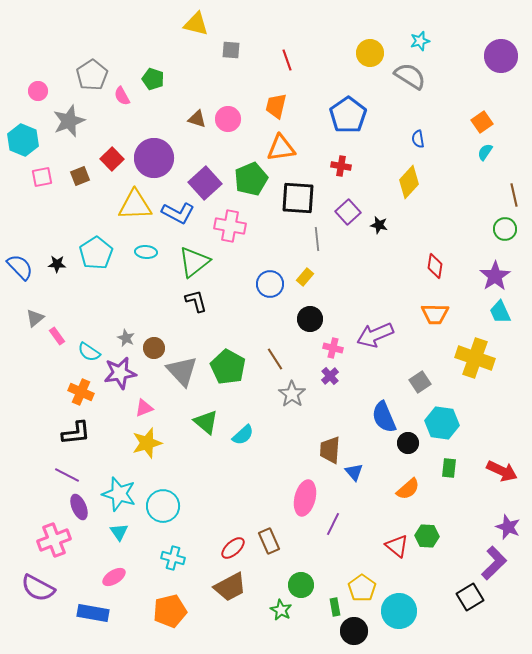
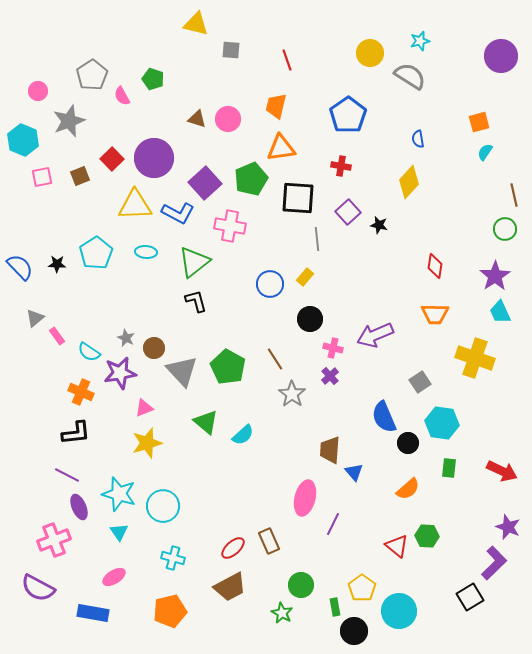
orange square at (482, 122): moved 3 px left; rotated 20 degrees clockwise
green star at (281, 610): moved 1 px right, 3 px down
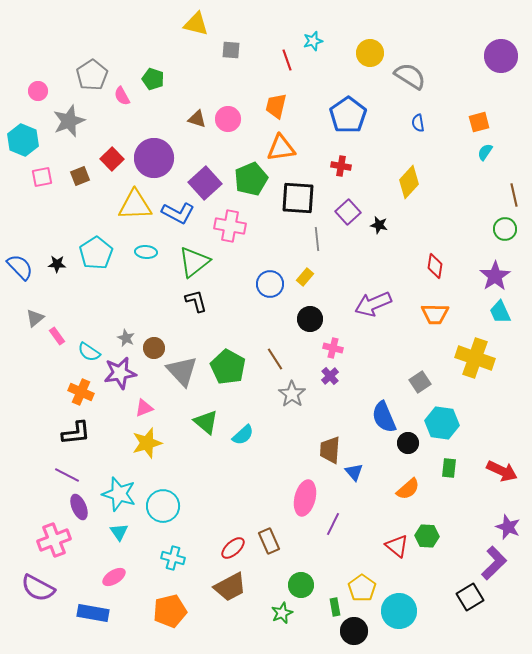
cyan star at (420, 41): moved 107 px left
blue semicircle at (418, 139): moved 16 px up
purple arrow at (375, 335): moved 2 px left, 31 px up
green star at (282, 613): rotated 20 degrees clockwise
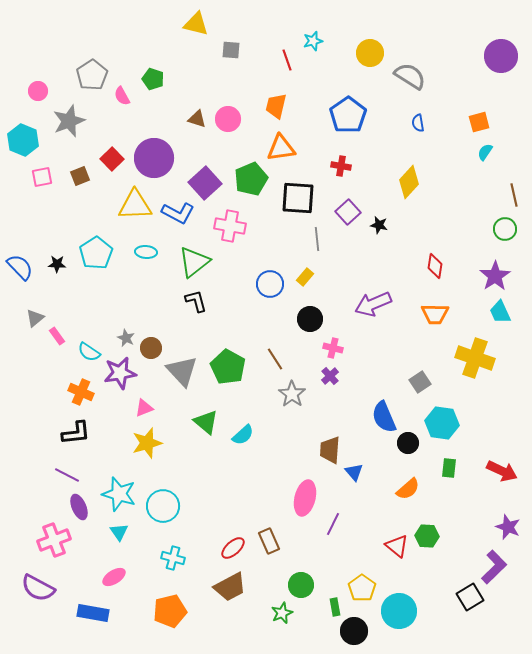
brown circle at (154, 348): moved 3 px left
purple L-shape at (494, 563): moved 4 px down
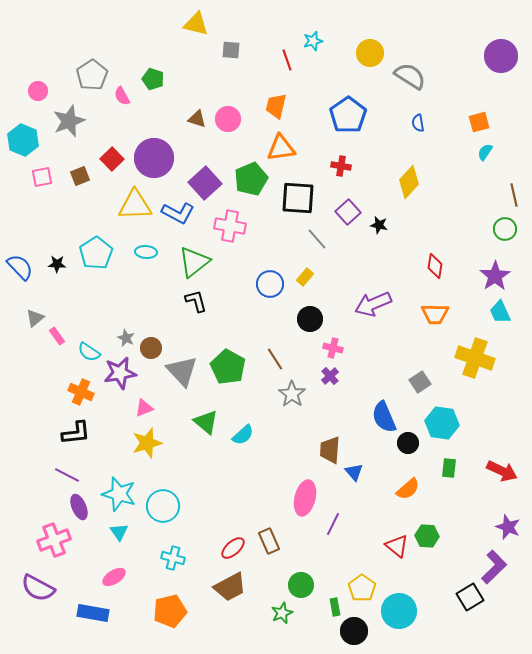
gray line at (317, 239): rotated 35 degrees counterclockwise
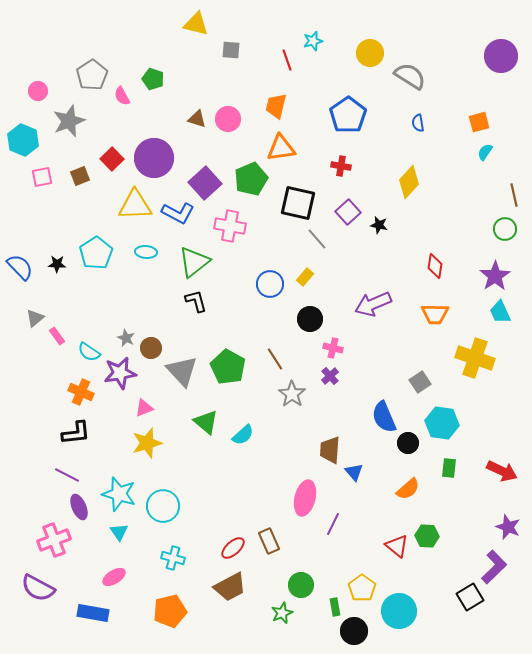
black square at (298, 198): moved 5 px down; rotated 9 degrees clockwise
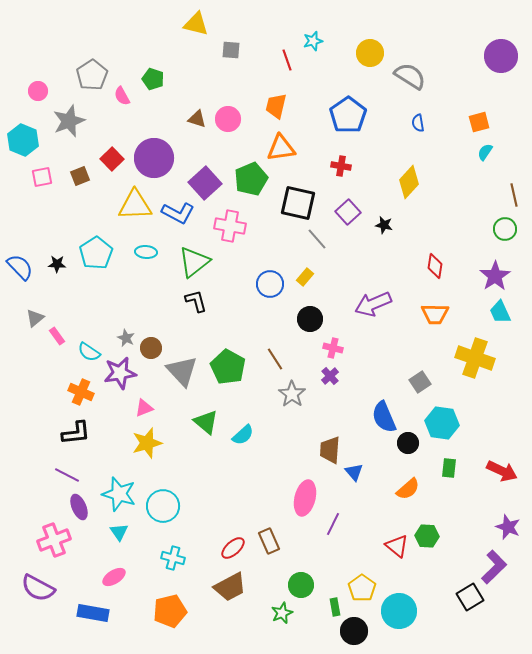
black star at (379, 225): moved 5 px right
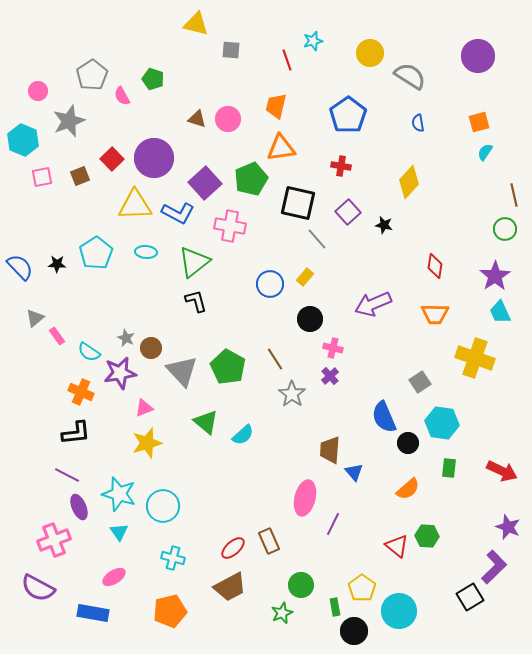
purple circle at (501, 56): moved 23 px left
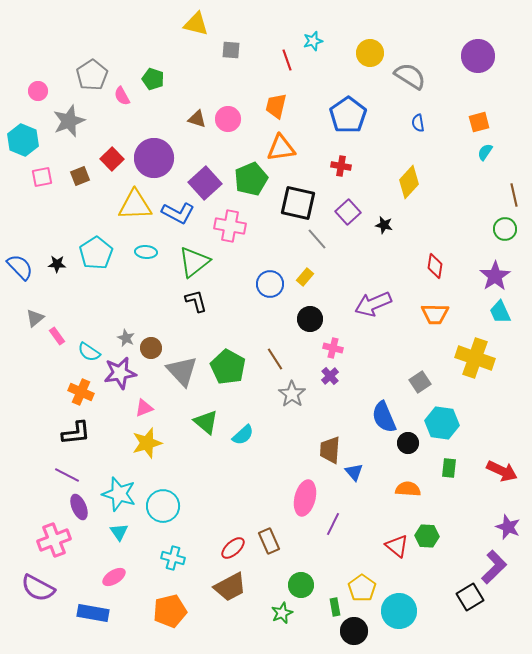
orange semicircle at (408, 489): rotated 135 degrees counterclockwise
